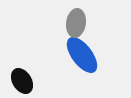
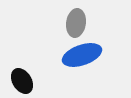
blue ellipse: rotated 72 degrees counterclockwise
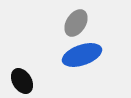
gray ellipse: rotated 24 degrees clockwise
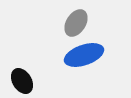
blue ellipse: moved 2 px right
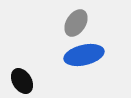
blue ellipse: rotated 6 degrees clockwise
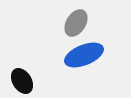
blue ellipse: rotated 9 degrees counterclockwise
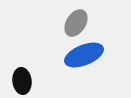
black ellipse: rotated 25 degrees clockwise
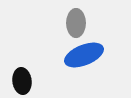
gray ellipse: rotated 32 degrees counterclockwise
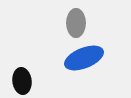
blue ellipse: moved 3 px down
